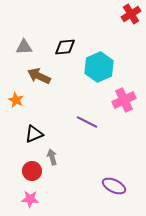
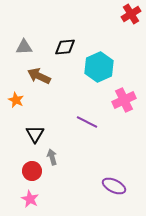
black triangle: moved 1 px right; rotated 36 degrees counterclockwise
pink star: rotated 24 degrees clockwise
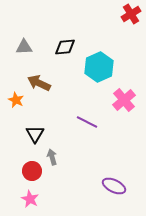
brown arrow: moved 7 px down
pink cross: rotated 15 degrees counterclockwise
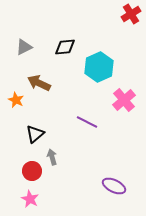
gray triangle: rotated 24 degrees counterclockwise
black triangle: rotated 18 degrees clockwise
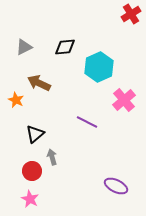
purple ellipse: moved 2 px right
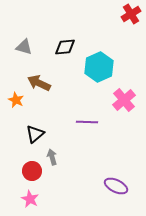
gray triangle: rotated 42 degrees clockwise
purple line: rotated 25 degrees counterclockwise
